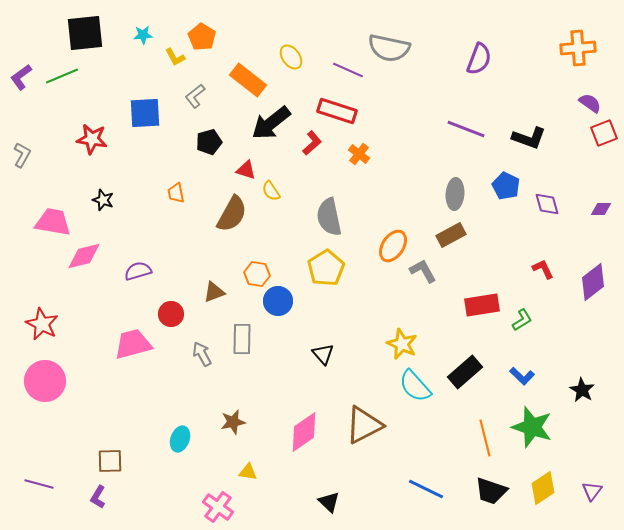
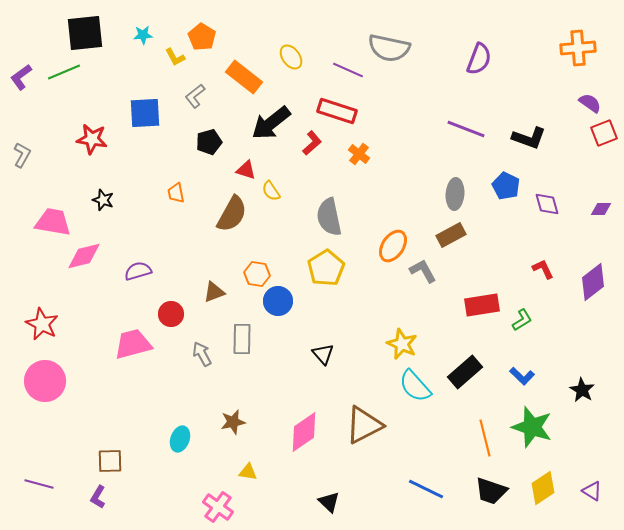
green line at (62, 76): moved 2 px right, 4 px up
orange rectangle at (248, 80): moved 4 px left, 3 px up
purple triangle at (592, 491): rotated 35 degrees counterclockwise
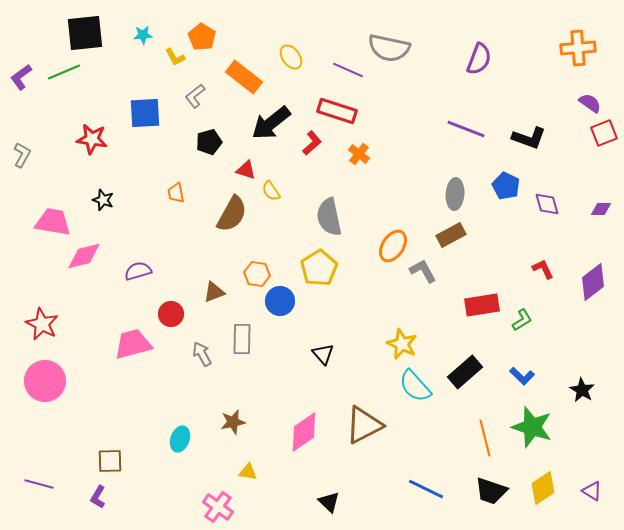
yellow pentagon at (326, 268): moved 7 px left
blue circle at (278, 301): moved 2 px right
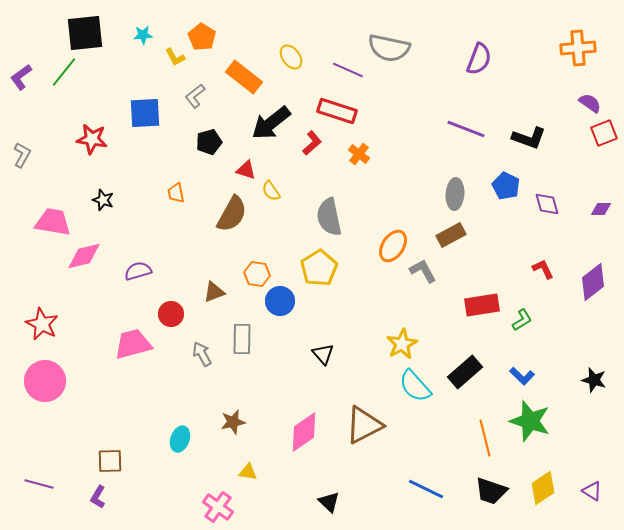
green line at (64, 72): rotated 28 degrees counterclockwise
yellow star at (402, 344): rotated 20 degrees clockwise
black star at (582, 390): moved 12 px right, 10 px up; rotated 15 degrees counterclockwise
green star at (532, 427): moved 2 px left, 6 px up
